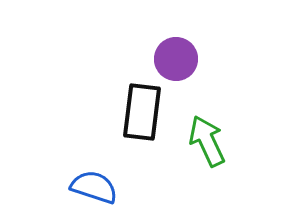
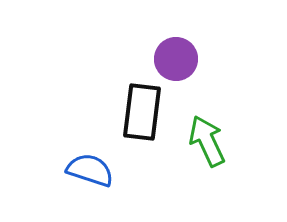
blue semicircle: moved 4 px left, 17 px up
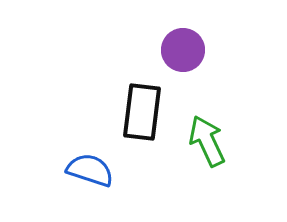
purple circle: moved 7 px right, 9 px up
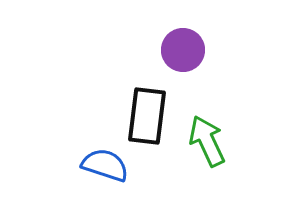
black rectangle: moved 5 px right, 4 px down
blue semicircle: moved 15 px right, 5 px up
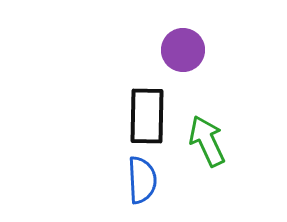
black rectangle: rotated 6 degrees counterclockwise
blue semicircle: moved 37 px right, 15 px down; rotated 69 degrees clockwise
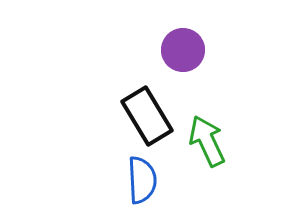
black rectangle: rotated 32 degrees counterclockwise
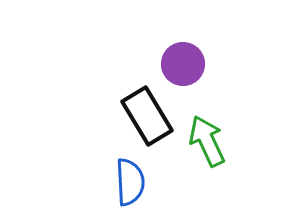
purple circle: moved 14 px down
blue semicircle: moved 12 px left, 2 px down
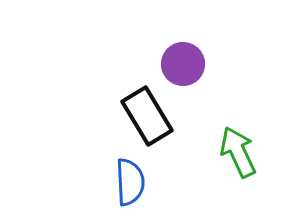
green arrow: moved 31 px right, 11 px down
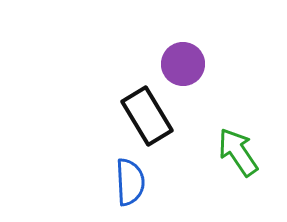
green arrow: rotated 9 degrees counterclockwise
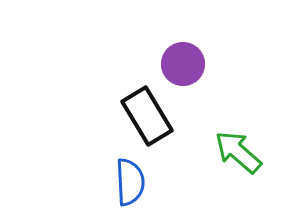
green arrow: rotated 15 degrees counterclockwise
